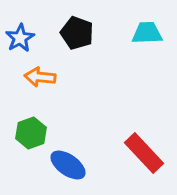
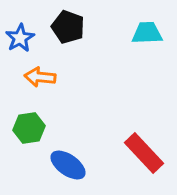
black pentagon: moved 9 px left, 6 px up
green hexagon: moved 2 px left, 5 px up; rotated 12 degrees clockwise
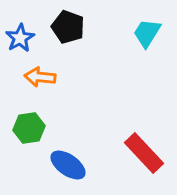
cyan trapezoid: rotated 56 degrees counterclockwise
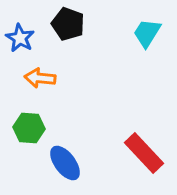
black pentagon: moved 3 px up
blue star: rotated 12 degrees counterclockwise
orange arrow: moved 1 px down
green hexagon: rotated 12 degrees clockwise
blue ellipse: moved 3 px left, 2 px up; rotated 18 degrees clockwise
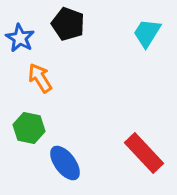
orange arrow: rotated 52 degrees clockwise
green hexagon: rotated 8 degrees clockwise
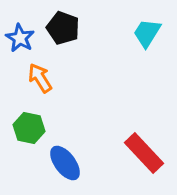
black pentagon: moved 5 px left, 4 px down
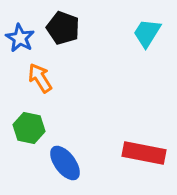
red rectangle: rotated 36 degrees counterclockwise
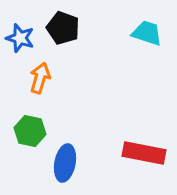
cyan trapezoid: rotated 76 degrees clockwise
blue star: rotated 12 degrees counterclockwise
orange arrow: rotated 48 degrees clockwise
green hexagon: moved 1 px right, 3 px down
blue ellipse: rotated 48 degrees clockwise
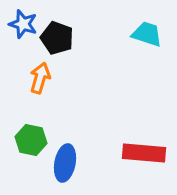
black pentagon: moved 6 px left, 10 px down
cyan trapezoid: moved 1 px down
blue star: moved 3 px right, 14 px up
green hexagon: moved 1 px right, 9 px down
red rectangle: rotated 6 degrees counterclockwise
